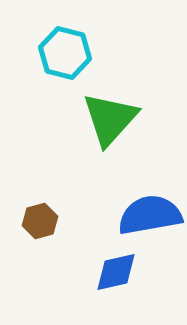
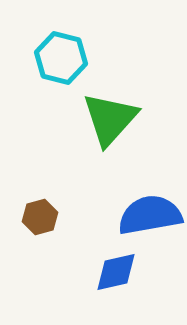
cyan hexagon: moved 4 px left, 5 px down
brown hexagon: moved 4 px up
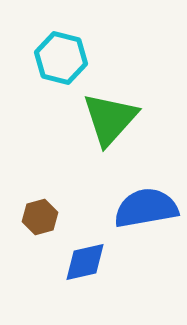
blue semicircle: moved 4 px left, 7 px up
blue diamond: moved 31 px left, 10 px up
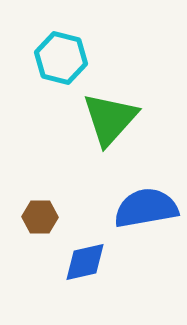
brown hexagon: rotated 16 degrees clockwise
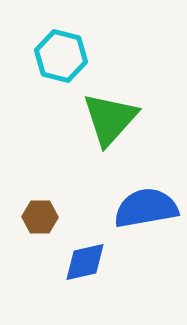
cyan hexagon: moved 2 px up
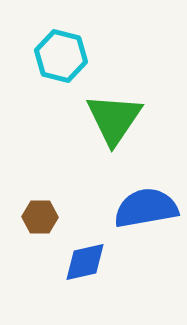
green triangle: moved 4 px right; rotated 8 degrees counterclockwise
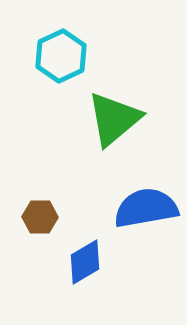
cyan hexagon: rotated 21 degrees clockwise
green triangle: rotated 16 degrees clockwise
blue diamond: rotated 18 degrees counterclockwise
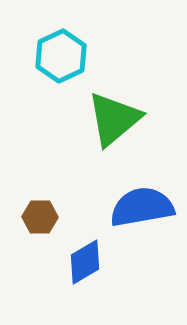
blue semicircle: moved 4 px left, 1 px up
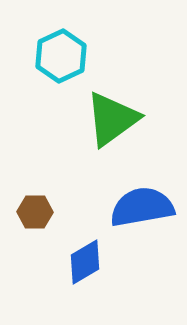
green triangle: moved 2 px left; rotated 4 degrees clockwise
brown hexagon: moved 5 px left, 5 px up
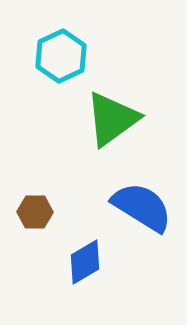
blue semicircle: rotated 42 degrees clockwise
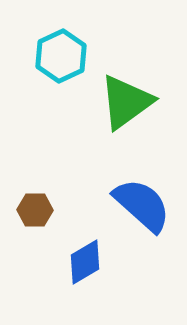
green triangle: moved 14 px right, 17 px up
blue semicircle: moved 2 px up; rotated 10 degrees clockwise
brown hexagon: moved 2 px up
